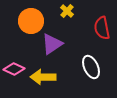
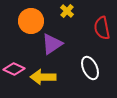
white ellipse: moved 1 px left, 1 px down
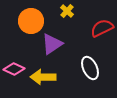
red semicircle: rotated 75 degrees clockwise
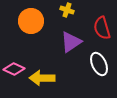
yellow cross: moved 1 px up; rotated 24 degrees counterclockwise
red semicircle: rotated 80 degrees counterclockwise
purple triangle: moved 19 px right, 2 px up
white ellipse: moved 9 px right, 4 px up
yellow arrow: moved 1 px left, 1 px down
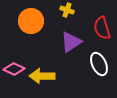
yellow arrow: moved 2 px up
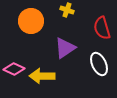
purple triangle: moved 6 px left, 6 px down
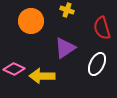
white ellipse: moved 2 px left; rotated 50 degrees clockwise
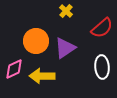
yellow cross: moved 1 px left, 1 px down; rotated 24 degrees clockwise
orange circle: moved 5 px right, 20 px down
red semicircle: rotated 115 degrees counterclockwise
white ellipse: moved 5 px right, 3 px down; rotated 30 degrees counterclockwise
pink diamond: rotated 50 degrees counterclockwise
